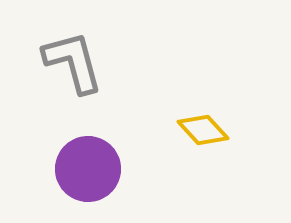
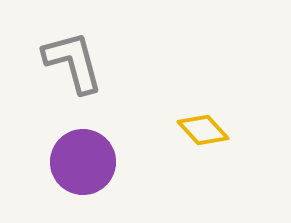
purple circle: moved 5 px left, 7 px up
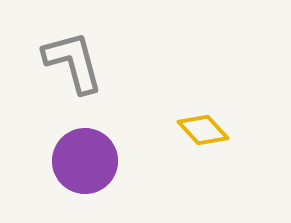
purple circle: moved 2 px right, 1 px up
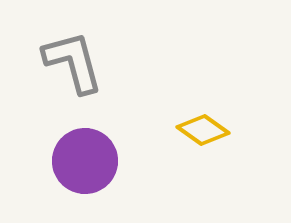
yellow diamond: rotated 12 degrees counterclockwise
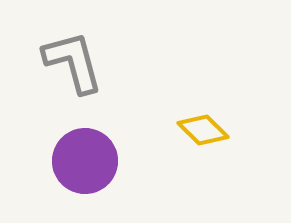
yellow diamond: rotated 9 degrees clockwise
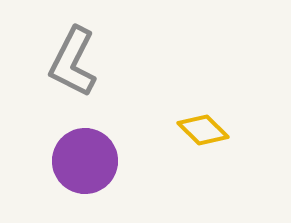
gray L-shape: rotated 138 degrees counterclockwise
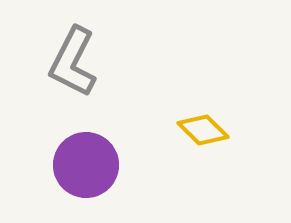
purple circle: moved 1 px right, 4 px down
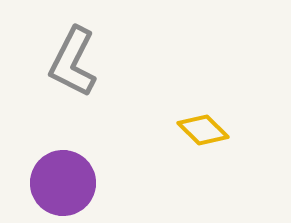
purple circle: moved 23 px left, 18 px down
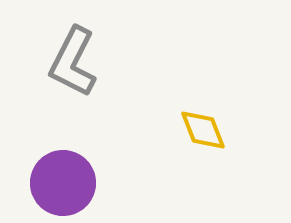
yellow diamond: rotated 24 degrees clockwise
